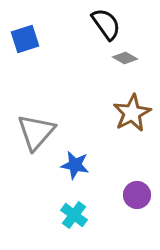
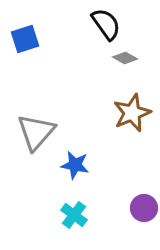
brown star: rotated 6 degrees clockwise
purple circle: moved 7 px right, 13 px down
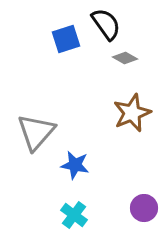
blue square: moved 41 px right
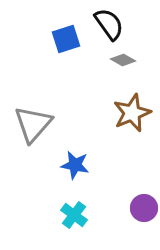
black semicircle: moved 3 px right
gray diamond: moved 2 px left, 2 px down
gray triangle: moved 3 px left, 8 px up
